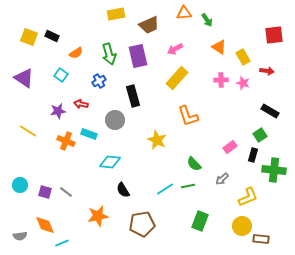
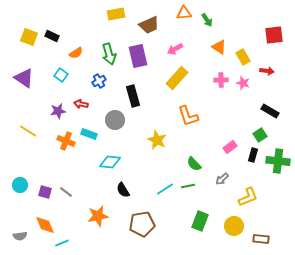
green cross at (274, 170): moved 4 px right, 9 px up
yellow circle at (242, 226): moved 8 px left
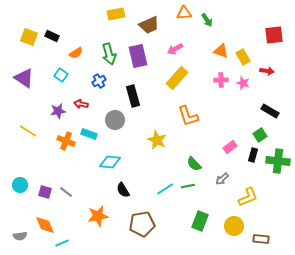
orange triangle at (219, 47): moved 2 px right, 4 px down; rotated 14 degrees counterclockwise
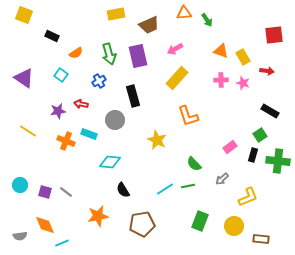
yellow square at (29, 37): moved 5 px left, 22 px up
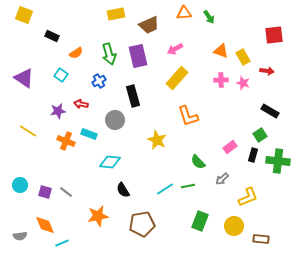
green arrow at (207, 20): moved 2 px right, 3 px up
green semicircle at (194, 164): moved 4 px right, 2 px up
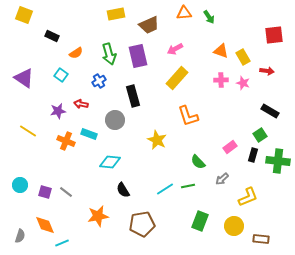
gray semicircle at (20, 236): rotated 64 degrees counterclockwise
